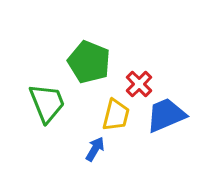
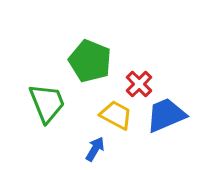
green pentagon: moved 1 px right, 1 px up
yellow trapezoid: rotated 76 degrees counterclockwise
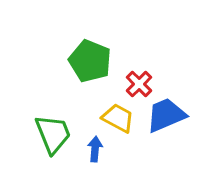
green trapezoid: moved 6 px right, 31 px down
yellow trapezoid: moved 2 px right, 3 px down
blue arrow: rotated 25 degrees counterclockwise
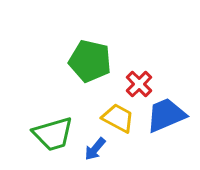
green pentagon: rotated 9 degrees counterclockwise
green trapezoid: rotated 96 degrees clockwise
blue arrow: rotated 145 degrees counterclockwise
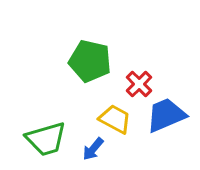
yellow trapezoid: moved 3 px left, 1 px down
green trapezoid: moved 7 px left, 5 px down
blue arrow: moved 2 px left
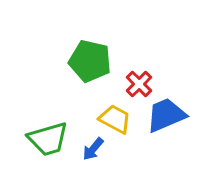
green trapezoid: moved 2 px right
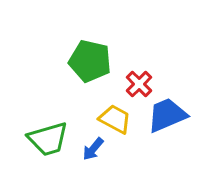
blue trapezoid: moved 1 px right
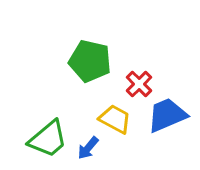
green trapezoid: rotated 24 degrees counterclockwise
blue arrow: moved 5 px left, 1 px up
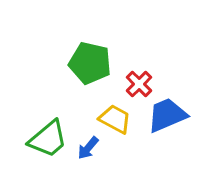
green pentagon: moved 2 px down
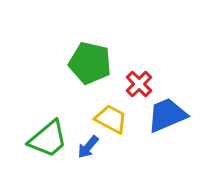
yellow trapezoid: moved 4 px left
blue arrow: moved 1 px up
